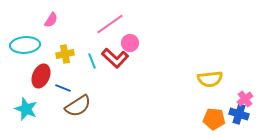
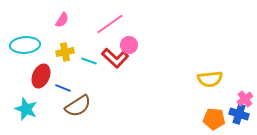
pink semicircle: moved 11 px right
pink circle: moved 1 px left, 2 px down
yellow cross: moved 2 px up
cyan line: moved 3 px left; rotated 49 degrees counterclockwise
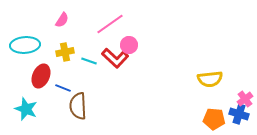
brown semicircle: rotated 120 degrees clockwise
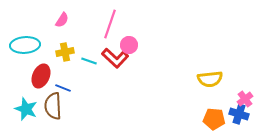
pink line: rotated 36 degrees counterclockwise
brown semicircle: moved 25 px left
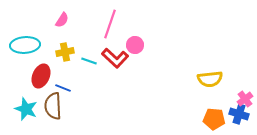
pink circle: moved 6 px right
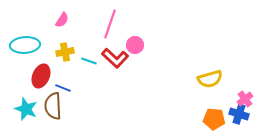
yellow semicircle: rotated 10 degrees counterclockwise
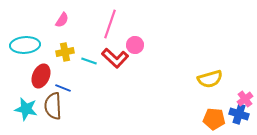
cyan star: rotated 10 degrees counterclockwise
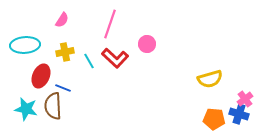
pink circle: moved 12 px right, 1 px up
cyan line: rotated 42 degrees clockwise
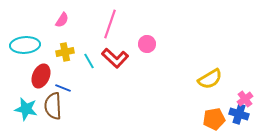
yellow semicircle: rotated 15 degrees counterclockwise
orange pentagon: rotated 15 degrees counterclockwise
